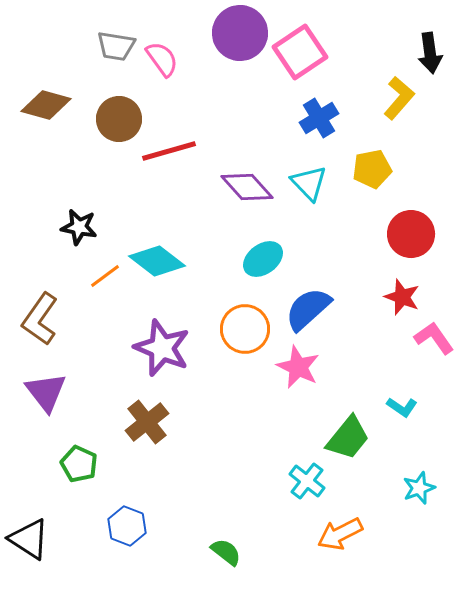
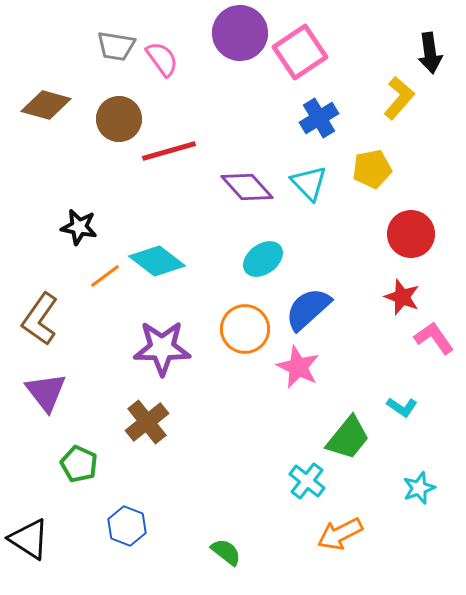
purple star: rotated 22 degrees counterclockwise
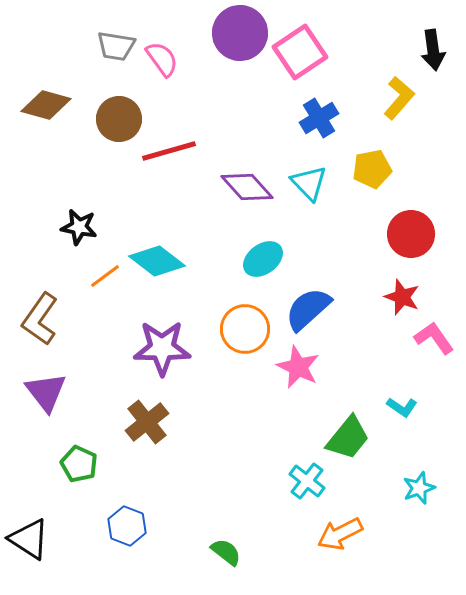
black arrow: moved 3 px right, 3 px up
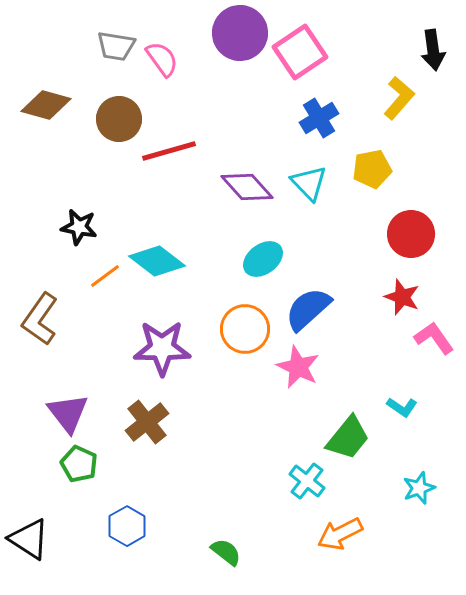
purple triangle: moved 22 px right, 21 px down
blue hexagon: rotated 9 degrees clockwise
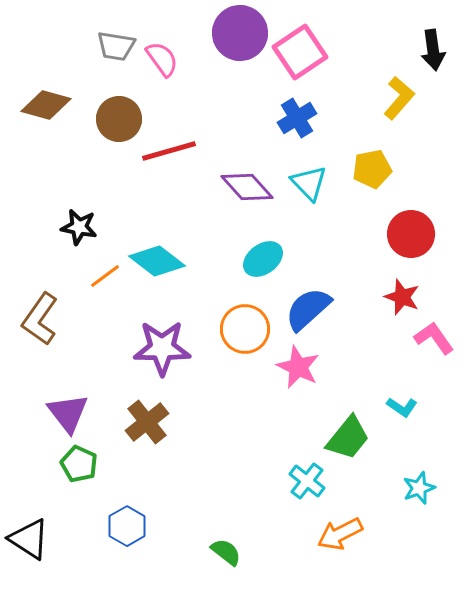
blue cross: moved 22 px left
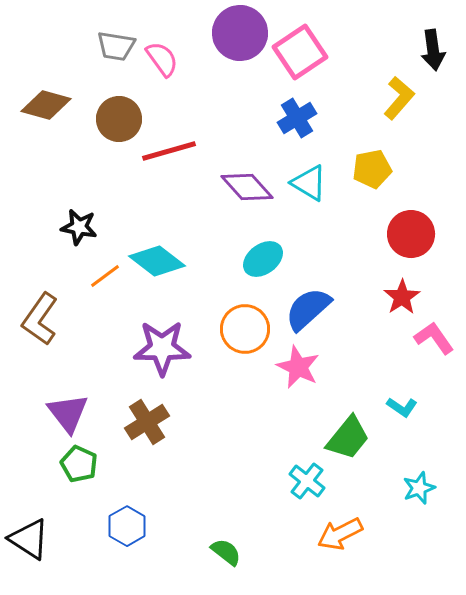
cyan triangle: rotated 15 degrees counterclockwise
red star: rotated 18 degrees clockwise
brown cross: rotated 6 degrees clockwise
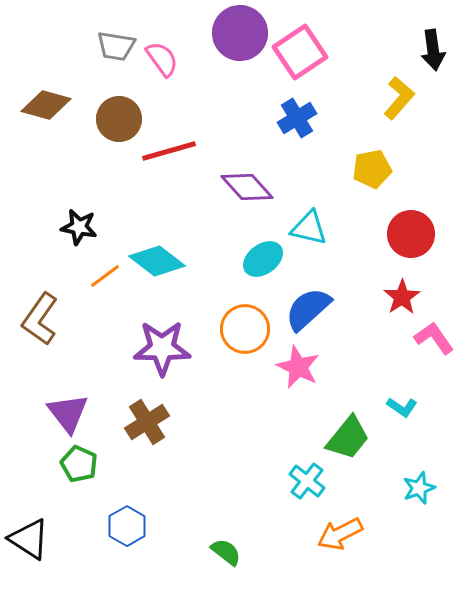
cyan triangle: moved 45 px down; rotated 18 degrees counterclockwise
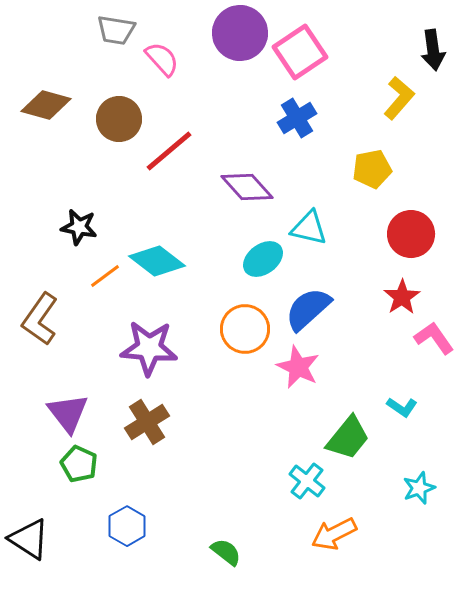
gray trapezoid: moved 16 px up
pink semicircle: rotated 6 degrees counterclockwise
red line: rotated 24 degrees counterclockwise
purple star: moved 13 px left; rotated 4 degrees clockwise
orange arrow: moved 6 px left
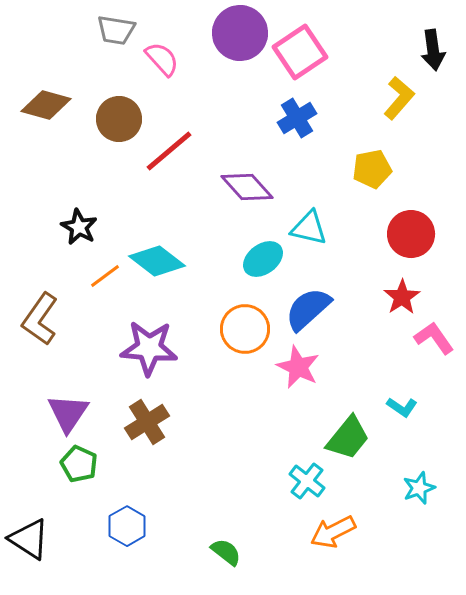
black star: rotated 18 degrees clockwise
purple triangle: rotated 12 degrees clockwise
orange arrow: moved 1 px left, 2 px up
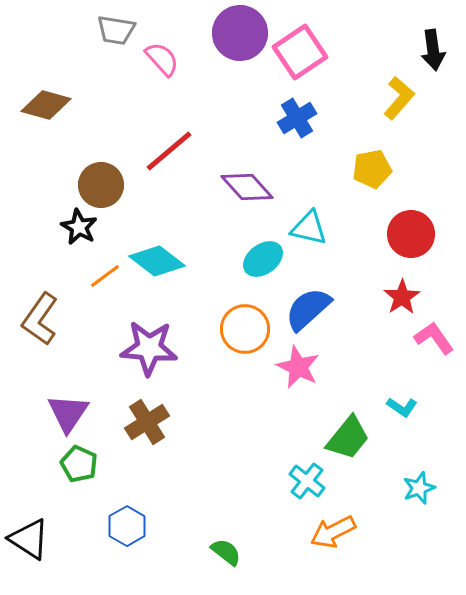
brown circle: moved 18 px left, 66 px down
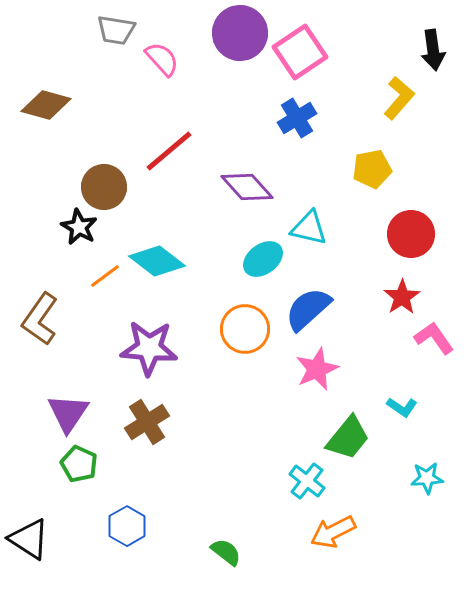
brown circle: moved 3 px right, 2 px down
pink star: moved 19 px right, 2 px down; rotated 24 degrees clockwise
cyan star: moved 8 px right, 10 px up; rotated 16 degrees clockwise
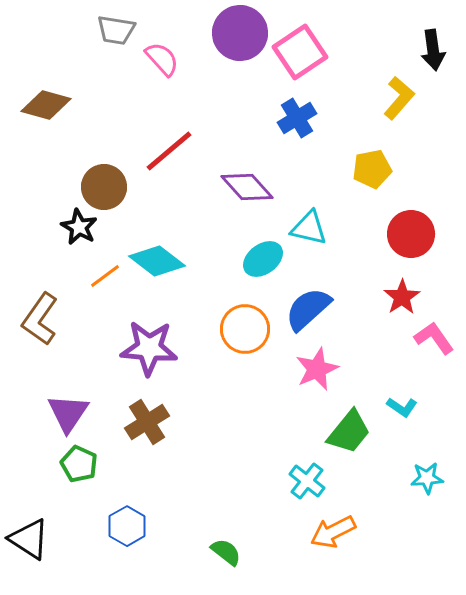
green trapezoid: moved 1 px right, 6 px up
